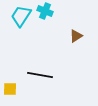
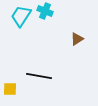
brown triangle: moved 1 px right, 3 px down
black line: moved 1 px left, 1 px down
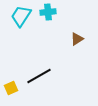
cyan cross: moved 3 px right, 1 px down; rotated 28 degrees counterclockwise
black line: rotated 40 degrees counterclockwise
yellow square: moved 1 px right, 1 px up; rotated 24 degrees counterclockwise
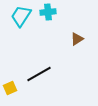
black line: moved 2 px up
yellow square: moved 1 px left
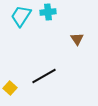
brown triangle: rotated 32 degrees counterclockwise
black line: moved 5 px right, 2 px down
yellow square: rotated 24 degrees counterclockwise
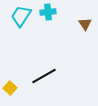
brown triangle: moved 8 px right, 15 px up
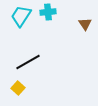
black line: moved 16 px left, 14 px up
yellow square: moved 8 px right
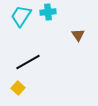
brown triangle: moved 7 px left, 11 px down
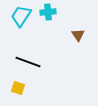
black line: rotated 50 degrees clockwise
yellow square: rotated 24 degrees counterclockwise
